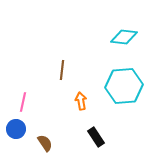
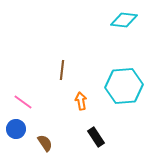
cyan diamond: moved 17 px up
pink line: rotated 66 degrees counterclockwise
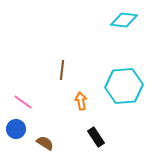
brown semicircle: rotated 24 degrees counterclockwise
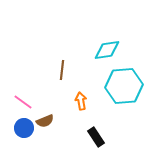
cyan diamond: moved 17 px left, 30 px down; rotated 16 degrees counterclockwise
blue circle: moved 8 px right, 1 px up
brown semicircle: moved 22 px up; rotated 126 degrees clockwise
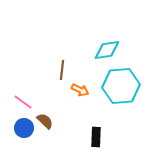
cyan hexagon: moved 3 px left
orange arrow: moved 1 px left, 11 px up; rotated 126 degrees clockwise
brown semicircle: rotated 114 degrees counterclockwise
black rectangle: rotated 36 degrees clockwise
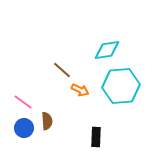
brown line: rotated 54 degrees counterclockwise
brown semicircle: moved 2 px right; rotated 42 degrees clockwise
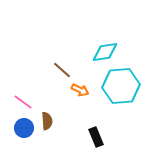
cyan diamond: moved 2 px left, 2 px down
black rectangle: rotated 24 degrees counterclockwise
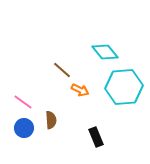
cyan diamond: rotated 60 degrees clockwise
cyan hexagon: moved 3 px right, 1 px down
brown semicircle: moved 4 px right, 1 px up
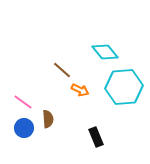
brown semicircle: moved 3 px left, 1 px up
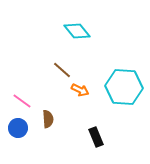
cyan diamond: moved 28 px left, 21 px up
cyan hexagon: rotated 9 degrees clockwise
pink line: moved 1 px left, 1 px up
blue circle: moved 6 px left
